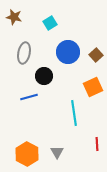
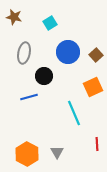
cyan line: rotated 15 degrees counterclockwise
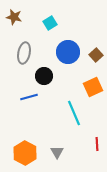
orange hexagon: moved 2 px left, 1 px up
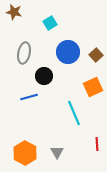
brown star: moved 5 px up
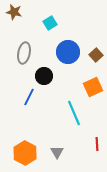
blue line: rotated 48 degrees counterclockwise
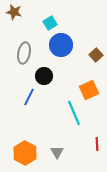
blue circle: moved 7 px left, 7 px up
orange square: moved 4 px left, 3 px down
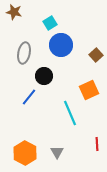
blue line: rotated 12 degrees clockwise
cyan line: moved 4 px left
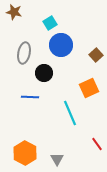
black circle: moved 3 px up
orange square: moved 2 px up
blue line: moved 1 px right; rotated 54 degrees clockwise
red line: rotated 32 degrees counterclockwise
gray triangle: moved 7 px down
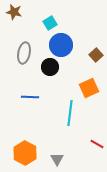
black circle: moved 6 px right, 6 px up
cyan line: rotated 30 degrees clockwise
red line: rotated 24 degrees counterclockwise
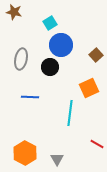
gray ellipse: moved 3 px left, 6 px down
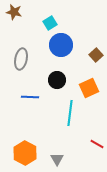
black circle: moved 7 px right, 13 px down
